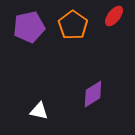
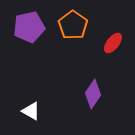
red ellipse: moved 1 px left, 27 px down
purple diamond: rotated 24 degrees counterclockwise
white triangle: moved 8 px left; rotated 18 degrees clockwise
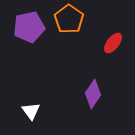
orange pentagon: moved 4 px left, 6 px up
white triangle: rotated 24 degrees clockwise
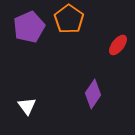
purple pentagon: rotated 12 degrees counterclockwise
red ellipse: moved 5 px right, 2 px down
white triangle: moved 4 px left, 5 px up
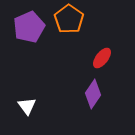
red ellipse: moved 16 px left, 13 px down
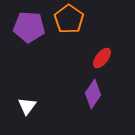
purple pentagon: rotated 28 degrees clockwise
white triangle: rotated 12 degrees clockwise
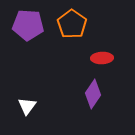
orange pentagon: moved 3 px right, 5 px down
purple pentagon: moved 1 px left, 2 px up
red ellipse: rotated 50 degrees clockwise
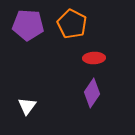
orange pentagon: rotated 8 degrees counterclockwise
red ellipse: moved 8 px left
purple diamond: moved 1 px left, 1 px up
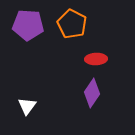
red ellipse: moved 2 px right, 1 px down
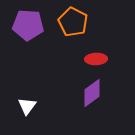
orange pentagon: moved 1 px right, 2 px up
purple diamond: rotated 20 degrees clockwise
